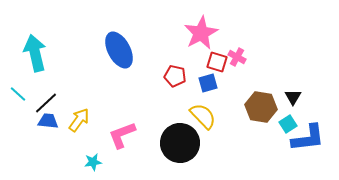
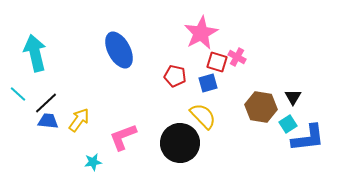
pink L-shape: moved 1 px right, 2 px down
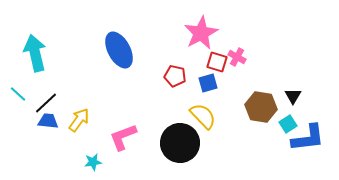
black triangle: moved 1 px up
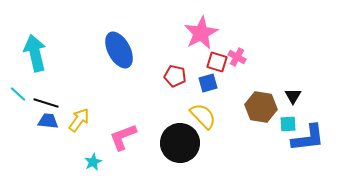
black line: rotated 60 degrees clockwise
cyan square: rotated 30 degrees clockwise
cyan star: rotated 18 degrees counterclockwise
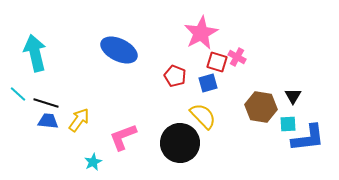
blue ellipse: rotated 36 degrees counterclockwise
red pentagon: rotated 10 degrees clockwise
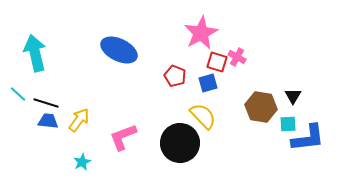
cyan star: moved 11 px left
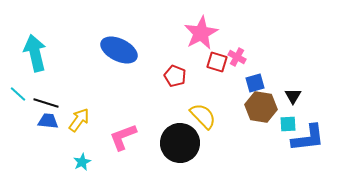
blue square: moved 47 px right
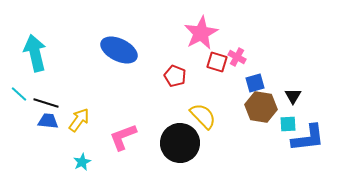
cyan line: moved 1 px right
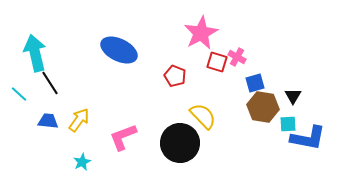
black line: moved 4 px right, 20 px up; rotated 40 degrees clockwise
brown hexagon: moved 2 px right
blue L-shape: rotated 18 degrees clockwise
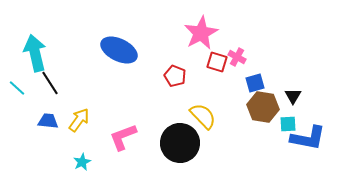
cyan line: moved 2 px left, 6 px up
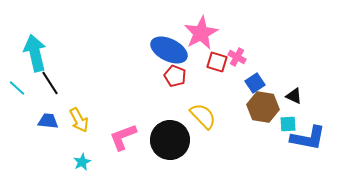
blue ellipse: moved 50 px right
blue square: rotated 18 degrees counterclockwise
black triangle: moved 1 px right; rotated 36 degrees counterclockwise
yellow arrow: rotated 115 degrees clockwise
black circle: moved 10 px left, 3 px up
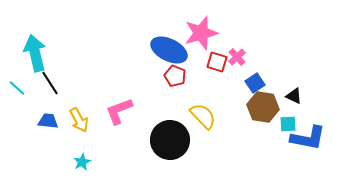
pink star: rotated 12 degrees clockwise
pink cross: rotated 18 degrees clockwise
pink L-shape: moved 4 px left, 26 px up
